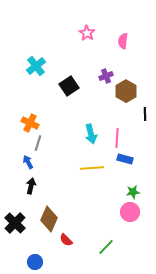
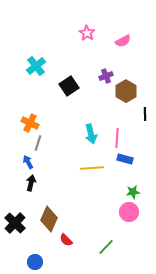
pink semicircle: rotated 126 degrees counterclockwise
black arrow: moved 3 px up
pink circle: moved 1 px left
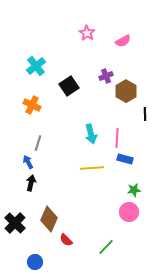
orange cross: moved 2 px right, 18 px up
green star: moved 1 px right, 2 px up
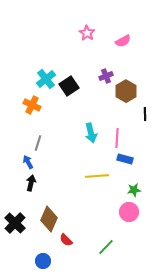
cyan cross: moved 10 px right, 13 px down
cyan arrow: moved 1 px up
yellow line: moved 5 px right, 8 px down
blue circle: moved 8 px right, 1 px up
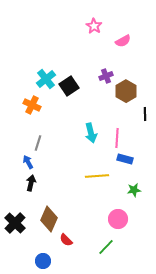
pink star: moved 7 px right, 7 px up
pink circle: moved 11 px left, 7 px down
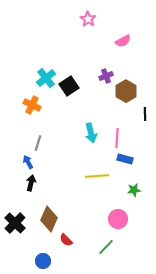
pink star: moved 6 px left, 7 px up
cyan cross: moved 1 px up
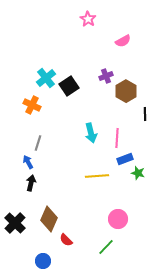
blue rectangle: rotated 35 degrees counterclockwise
green star: moved 4 px right, 17 px up; rotated 24 degrees clockwise
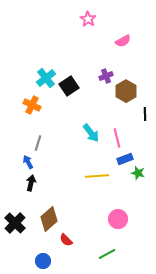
cyan arrow: rotated 24 degrees counterclockwise
pink line: rotated 18 degrees counterclockwise
brown diamond: rotated 25 degrees clockwise
green line: moved 1 px right, 7 px down; rotated 18 degrees clockwise
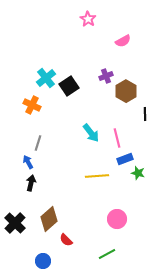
pink circle: moved 1 px left
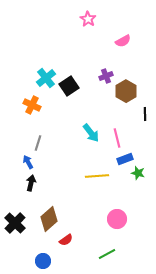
red semicircle: rotated 80 degrees counterclockwise
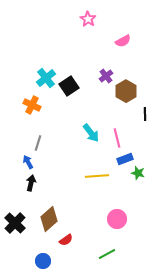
purple cross: rotated 16 degrees counterclockwise
